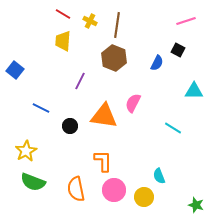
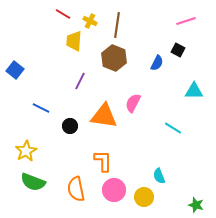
yellow trapezoid: moved 11 px right
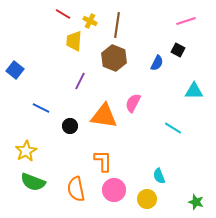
yellow circle: moved 3 px right, 2 px down
green star: moved 3 px up
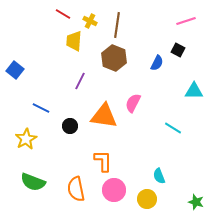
yellow star: moved 12 px up
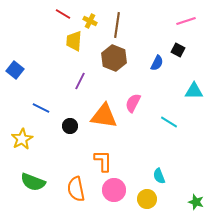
cyan line: moved 4 px left, 6 px up
yellow star: moved 4 px left
